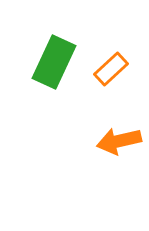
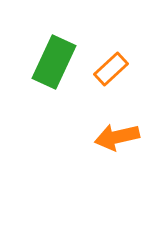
orange arrow: moved 2 px left, 4 px up
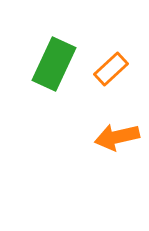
green rectangle: moved 2 px down
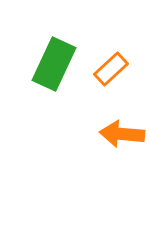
orange arrow: moved 5 px right, 3 px up; rotated 18 degrees clockwise
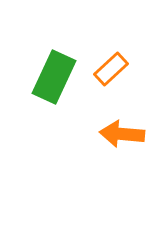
green rectangle: moved 13 px down
